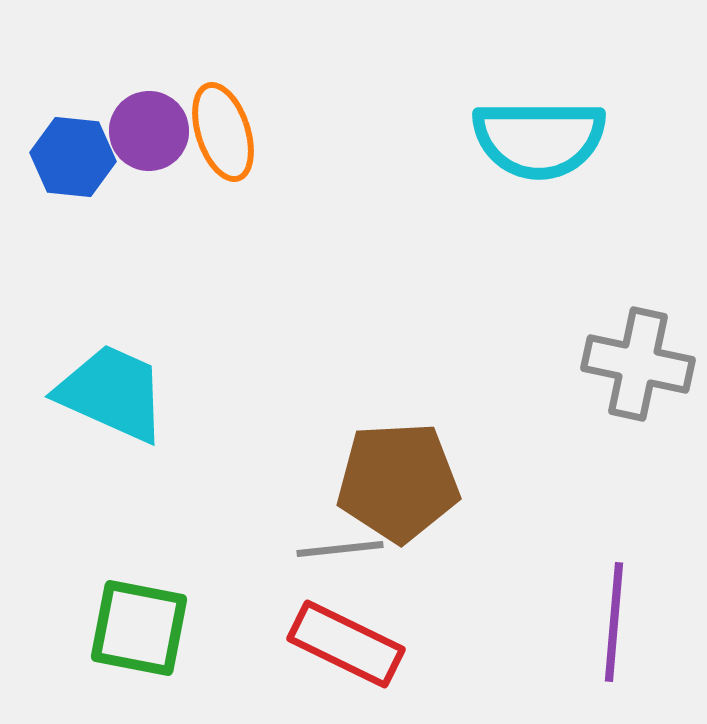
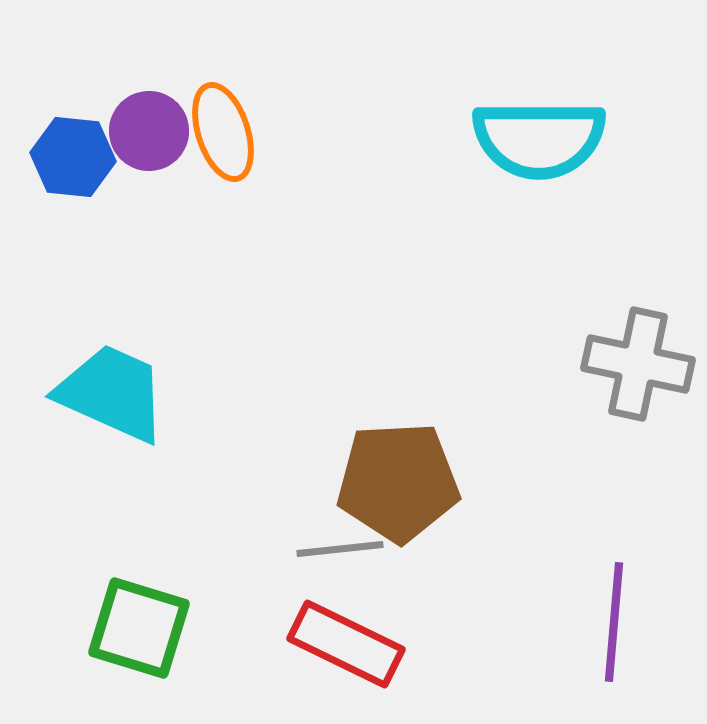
green square: rotated 6 degrees clockwise
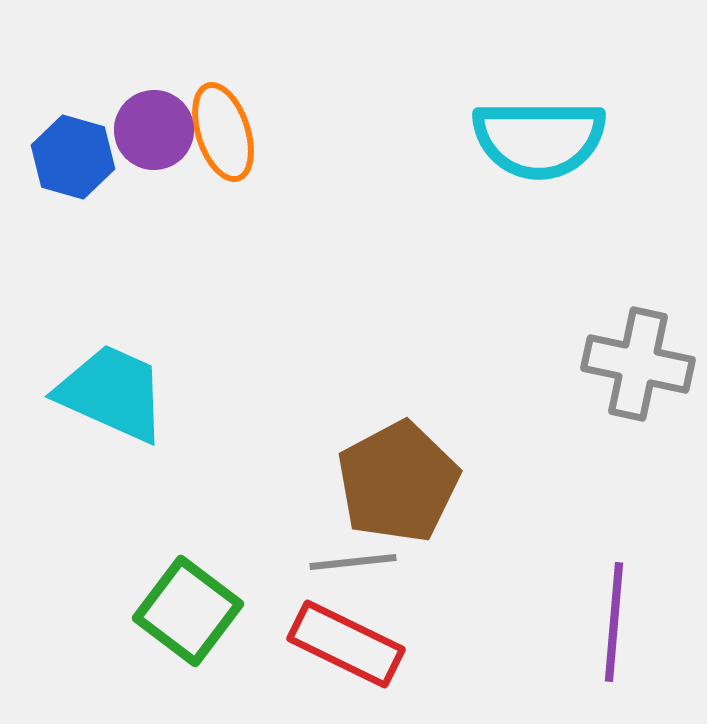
purple circle: moved 5 px right, 1 px up
blue hexagon: rotated 10 degrees clockwise
brown pentagon: rotated 25 degrees counterclockwise
gray line: moved 13 px right, 13 px down
green square: moved 49 px right, 17 px up; rotated 20 degrees clockwise
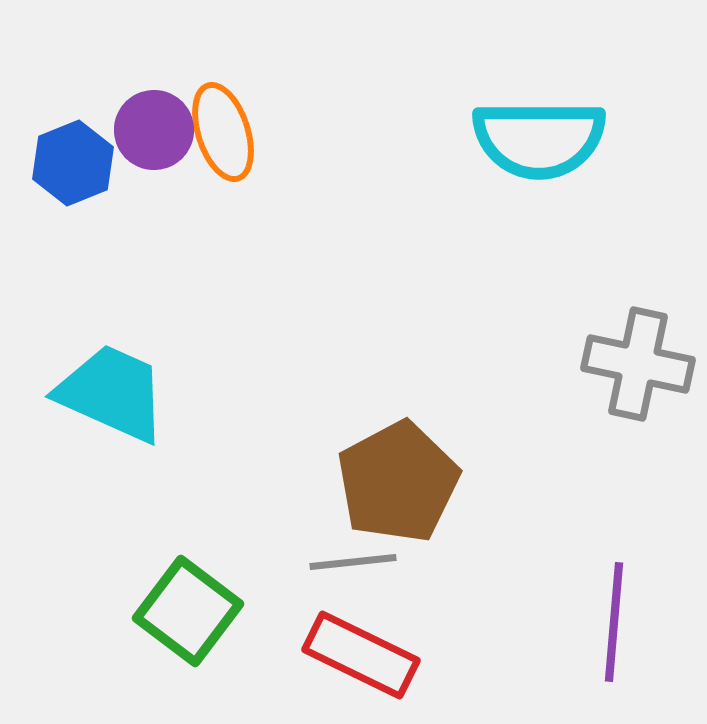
blue hexagon: moved 6 px down; rotated 22 degrees clockwise
red rectangle: moved 15 px right, 11 px down
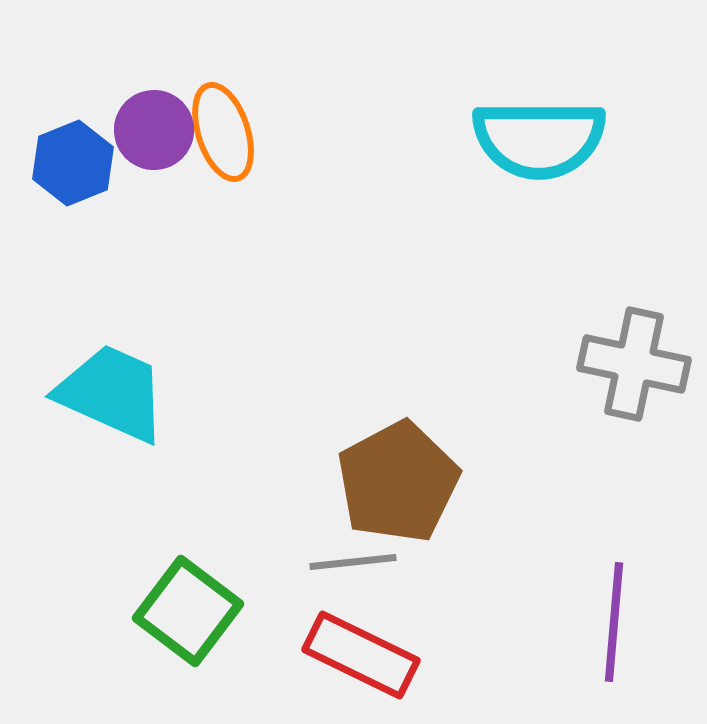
gray cross: moved 4 px left
